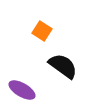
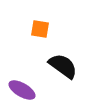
orange square: moved 2 px left, 2 px up; rotated 24 degrees counterclockwise
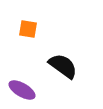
orange square: moved 12 px left
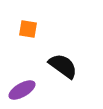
purple ellipse: rotated 60 degrees counterclockwise
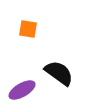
black semicircle: moved 4 px left, 7 px down
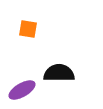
black semicircle: rotated 36 degrees counterclockwise
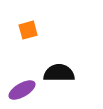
orange square: moved 1 px down; rotated 24 degrees counterclockwise
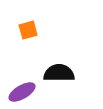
purple ellipse: moved 2 px down
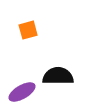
black semicircle: moved 1 px left, 3 px down
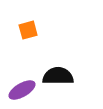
purple ellipse: moved 2 px up
